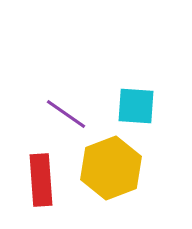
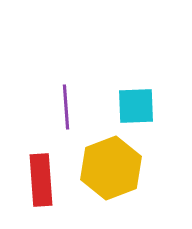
cyan square: rotated 6 degrees counterclockwise
purple line: moved 7 px up; rotated 51 degrees clockwise
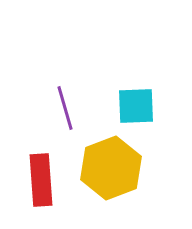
purple line: moved 1 px left, 1 px down; rotated 12 degrees counterclockwise
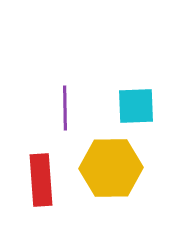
purple line: rotated 15 degrees clockwise
yellow hexagon: rotated 20 degrees clockwise
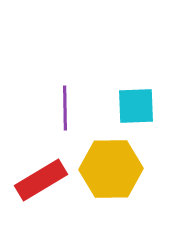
yellow hexagon: moved 1 px down
red rectangle: rotated 63 degrees clockwise
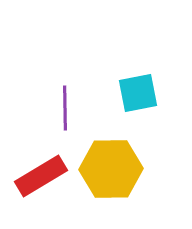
cyan square: moved 2 px right, 13 px up; rotated 9 degrees counterclockwise
red rectangle: moved 4 px up
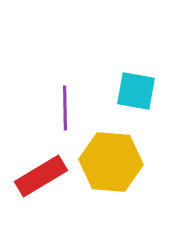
cyan square: moved 2 px left, 2 px up; rotated 21 degrees clockwise
yellow hexagon: moved 7 px up; rotated 6 degrees clockwise
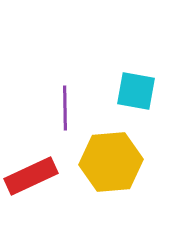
yellow hexagon: rotated 10 degrees counterclockwise
red rectangle: moved 10 px left; rotated 6 degrees clockwise
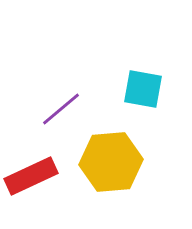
cyan square: moved 7 px right, 2 px up
purple line: moved 4 px left, 1 px down; rotated 51 degrees clockwise
